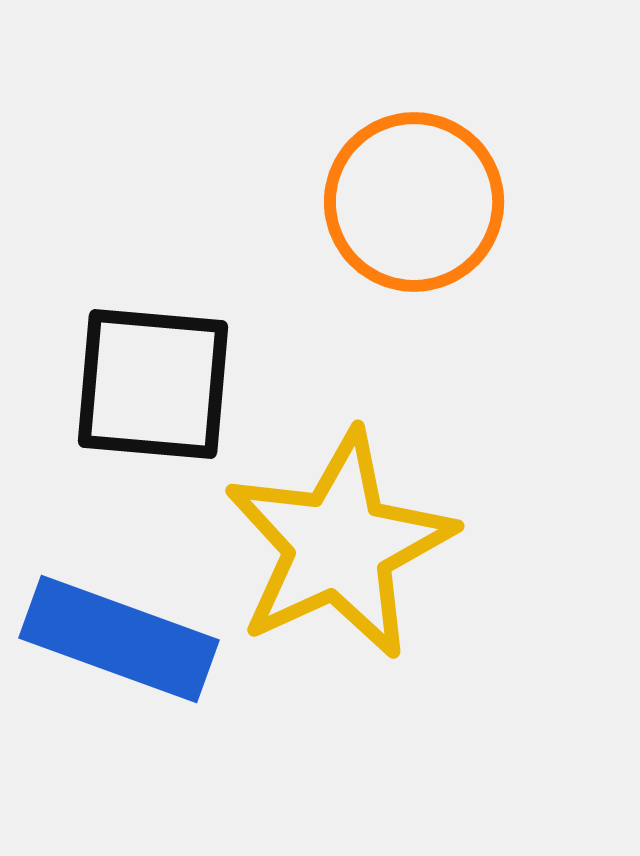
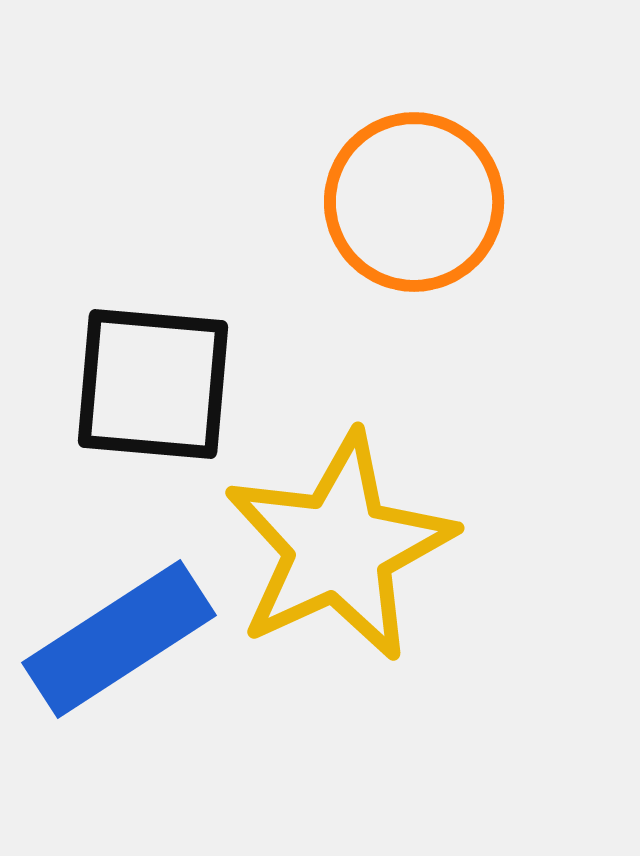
yellow star: moved 2 px down
blue rectangle: rotated 53 degrees counterclockwise
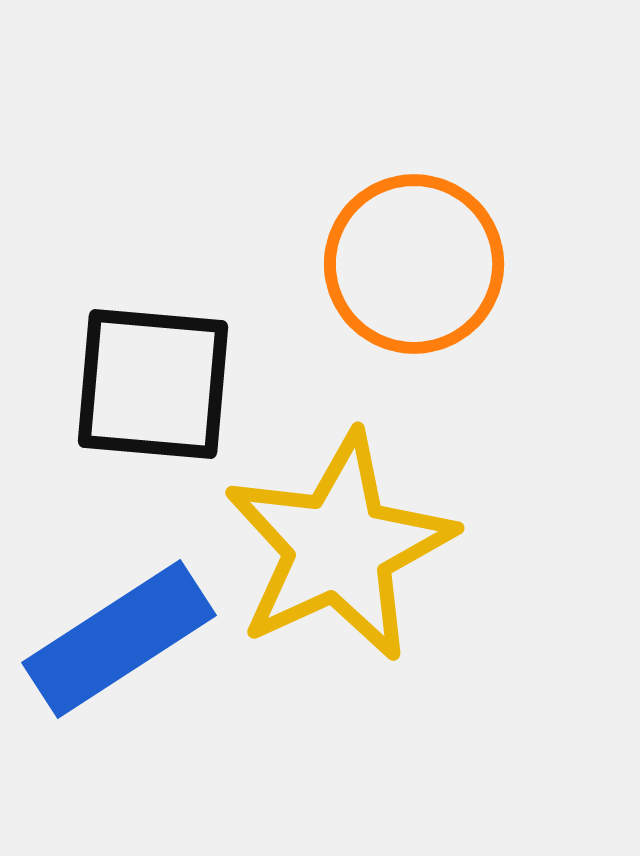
orange circle: moved 62 px down
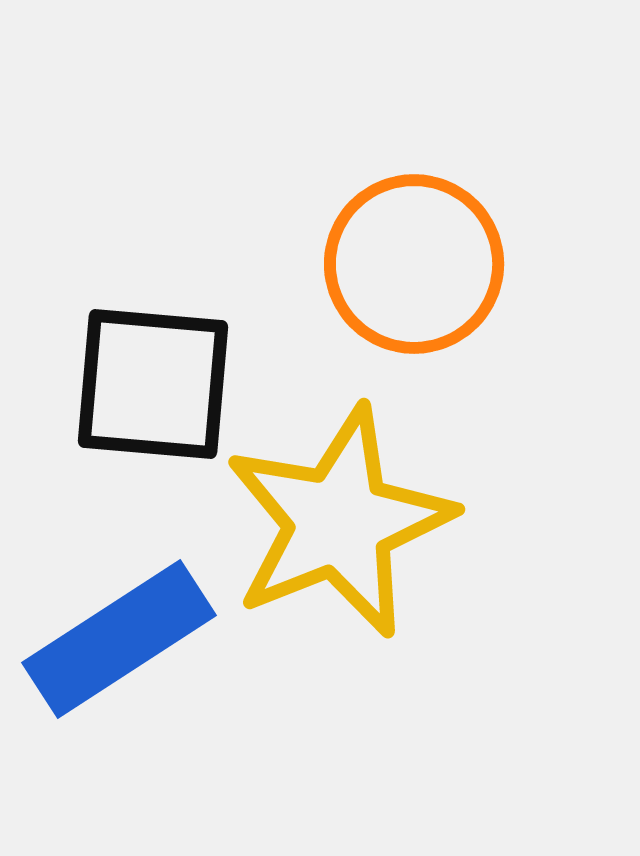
yellow star: moved 25 px up; rotated 3 degrees clockwise
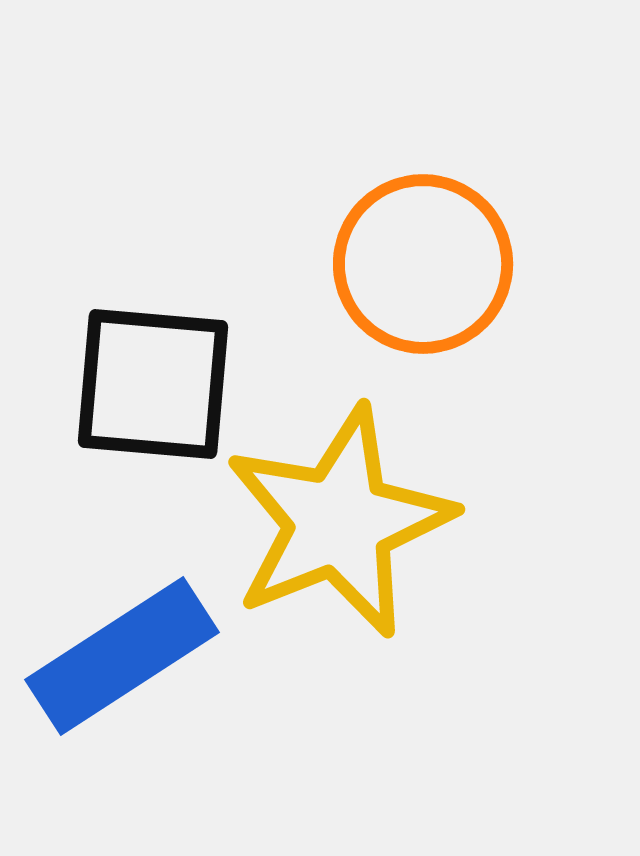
orange circle: moved 9 px right
blue rectangle: moved 3 px right, 17 px down
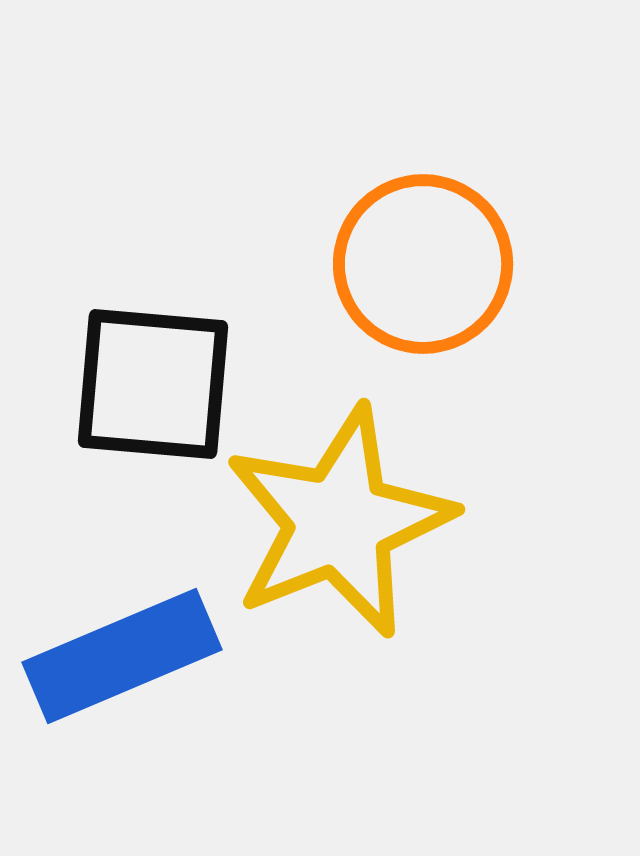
blue rectangle: rotated 10 degrees clockwise
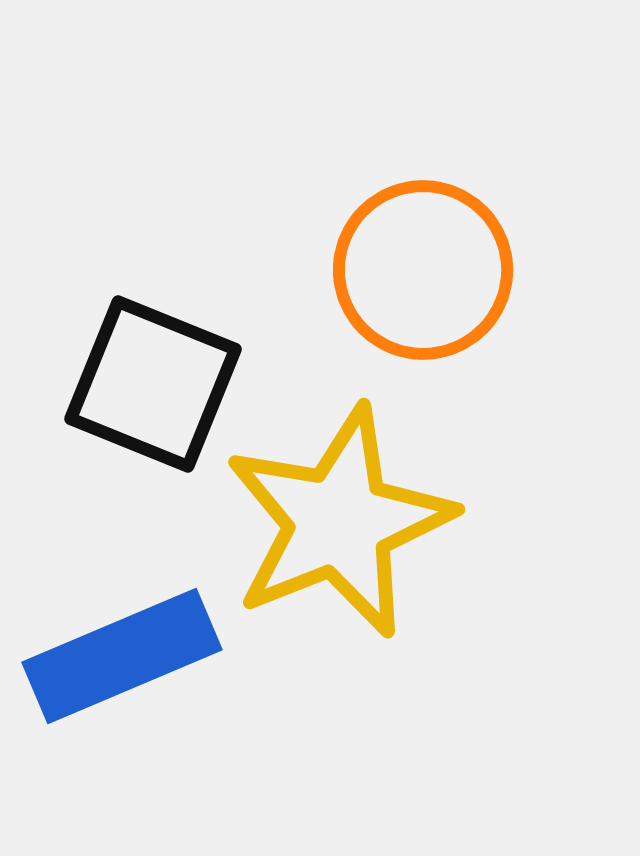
orange circle: moved 6 px down
black square: rotated 17 degrees clockwise
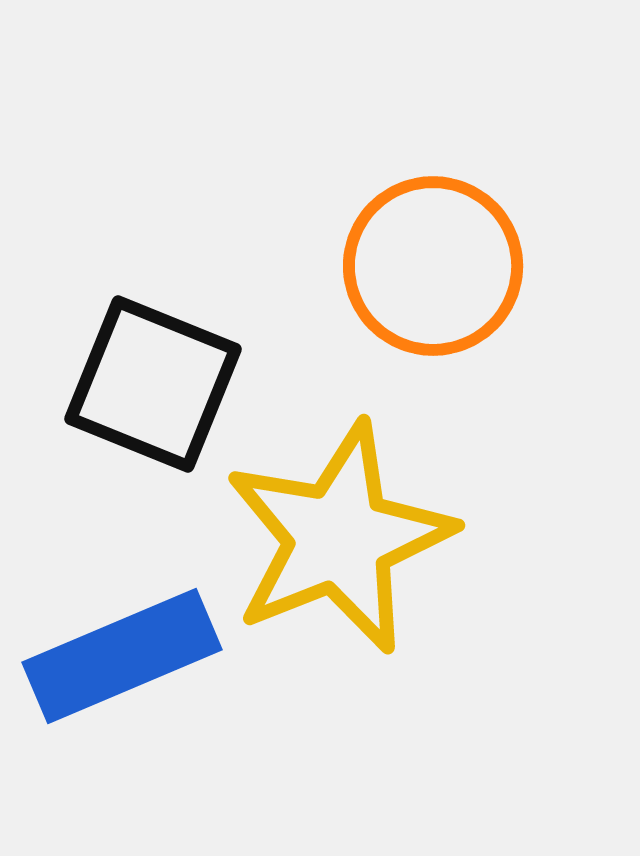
orange circle: moved 10 px right, 4 px up
yellow star: moved 16 px down
